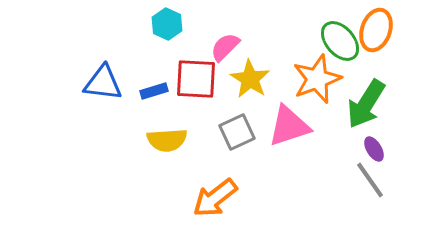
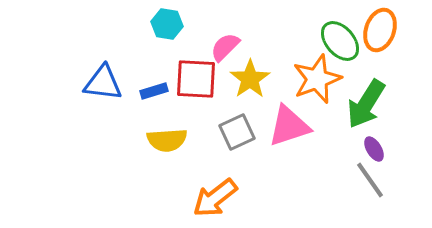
cyan hexagon: rotated 16 degrees counterclockwise
orange ellipse: moved 4 px right
yellow star: rotated 6 degrees clockwise
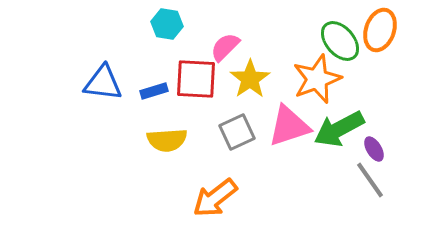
green arrow: moved 27 px left, 25 px down; rotated 30 degrees clockwise
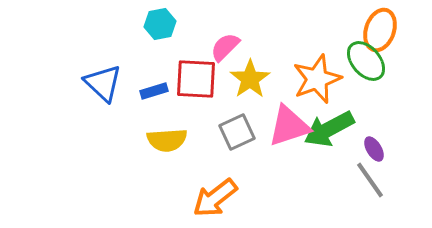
cyan hexagon: moved 7 px left; rotated 20 degrees counterclockwise
green ellipse: moved 26 px right, 20 px down
blue triangle: rotated 36 degrees clockwise
green arrow: moved 10 px left
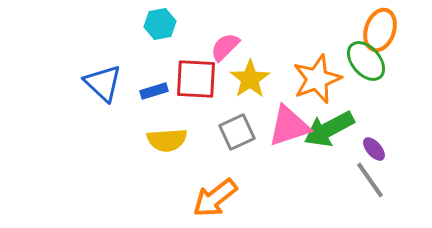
purple ellipse: rotated 10 degrees counterclockwise
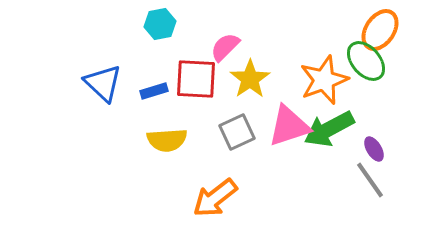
orange ellipse: rotated 15 degrees clockwise
orange star: moved 7 px right, 1 px down
purple ellipse: rotated 10 degrees clockwise
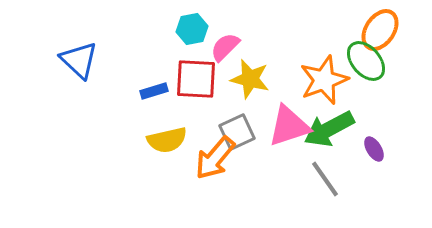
cyan hexagon: moved 32 px right, 5 px down
yellow star: rotated 24 degrees counterclockwise
blue triangle: moved 24 px left, 23 px up
yellow semicircle: rotated 9 degrees counterclockwise
gray line: moved 45 px left, 1 px up
orange arrow: moved 40 px up; rotated 12 degrees counterclockwise
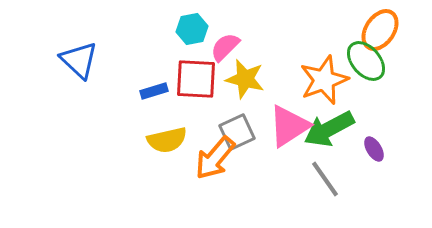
yellow star: moved 5 px left
pink triangle: rotated 15 degrees counterclockwise
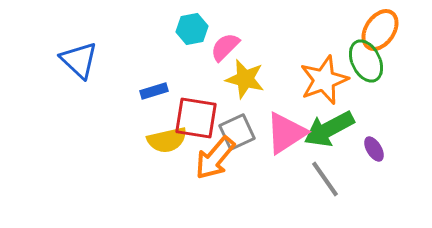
green ellipse: rotated 15 degrees clockwise
red square: moved 39 px down; rotated 6 degrees clockwise
pink triangle: moved 3 px left, 7 px down
